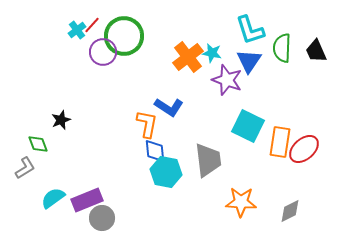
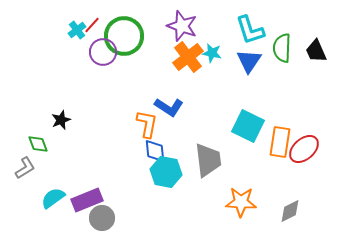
purple star: moved 45 px left, 54 px up
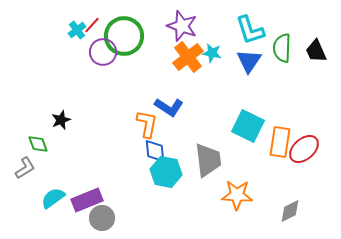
orange star: moved 4 px left, 7 px up
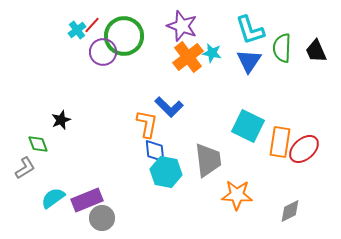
blue L-shape: rotated 12 degrees clockwise
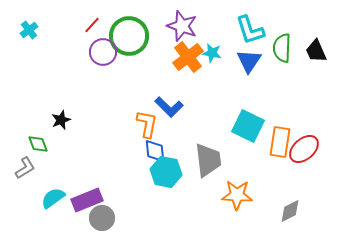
cyan cross: moved 48 px left
green circle: moved 5 px right
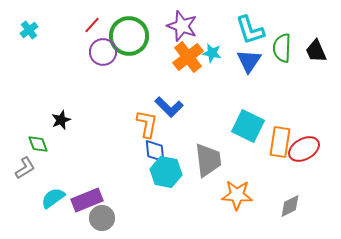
red ellipse: rotated 12 degrees clockwise
gray diamond: moved 5 px up
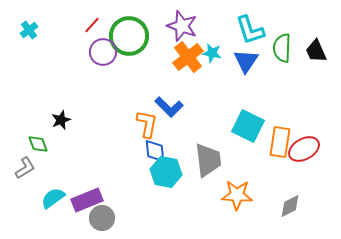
blue triangle: moved 3 px left
